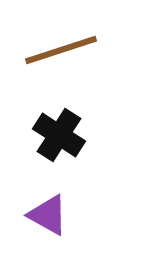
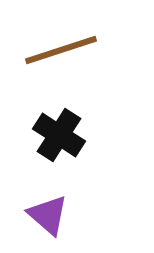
purple triangle: rotated 12 degrees clockwise
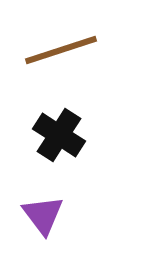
purple triangle: moved 5 px left; rotated 12 degrees clockwise
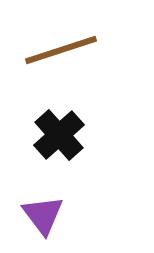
black cross: rotated 15 degrees clockwise
